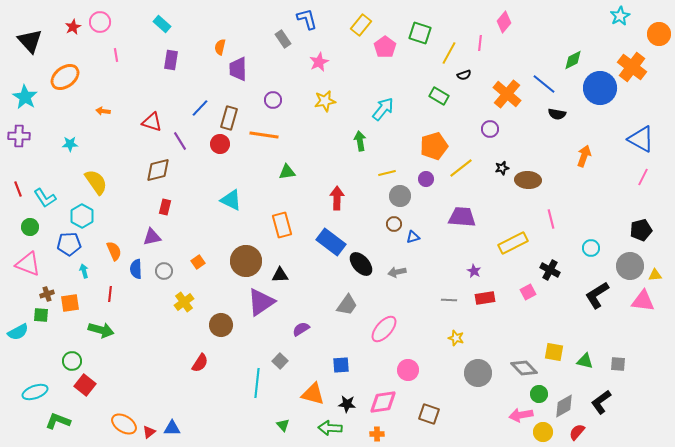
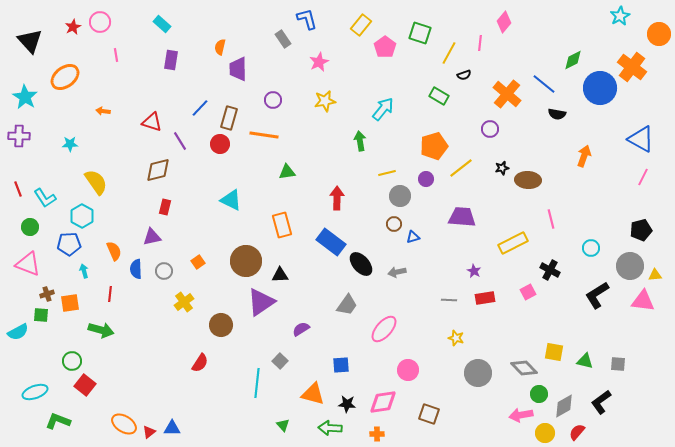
yellow circle at (543, 432): moved 2 px right, 1 px down
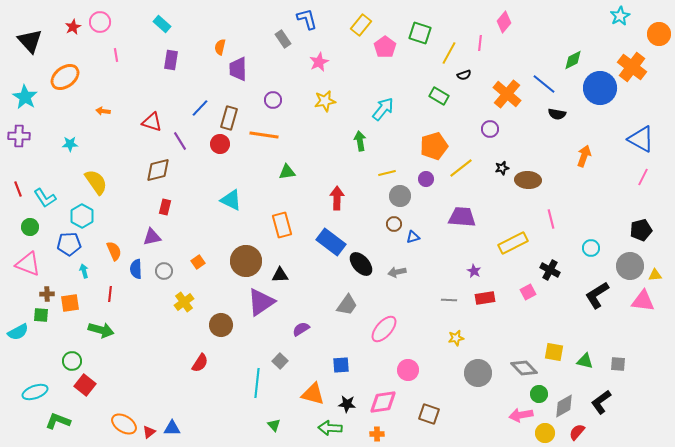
brown cross at (47, 294): rotated 16 degrees clockwise
yellow star at (456, 338): rotated 28 degrees counterclockwise
green triangle at (283, 425): moved 9 px left
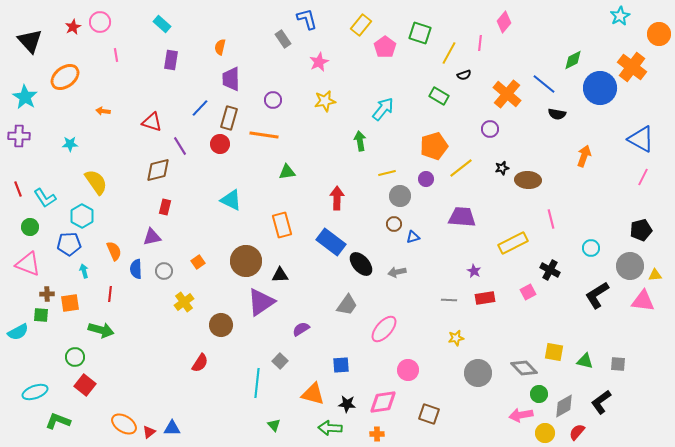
purple trapezoid at (238, 69): moved 7 px left, 10 px down
purple line at (180, 141): moved 5 px down
green circle at (72, 361): moved 3 px right, 4 px up
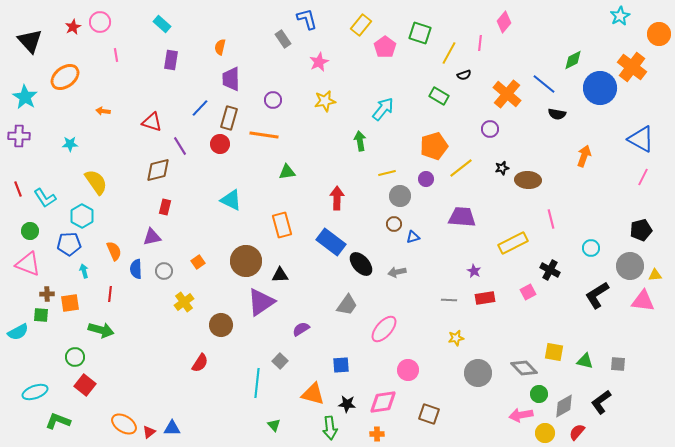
green circle at (30, 227): moved 4 px down
green arrow at (330, 428): rotated 100 degrees counterclockwise
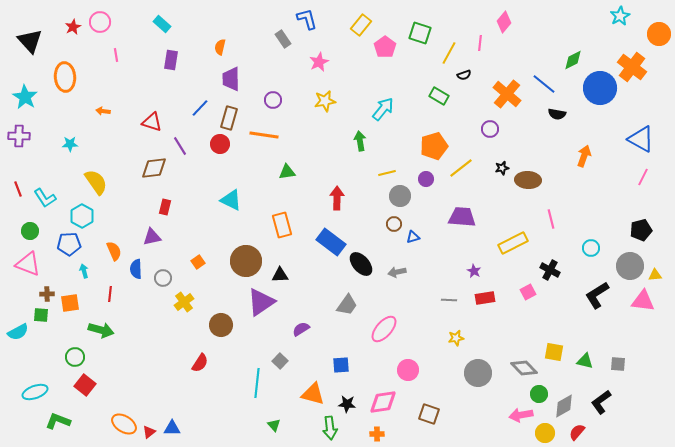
orange ellipse at (65, 77): rotated 56 degrees counterclockwise
brown diamond at (158, 170): moved 4 px left, 2 px up; rotated 8 degrees clockwise
gray circle at (164, 271): moved 1 px left, 7 px down
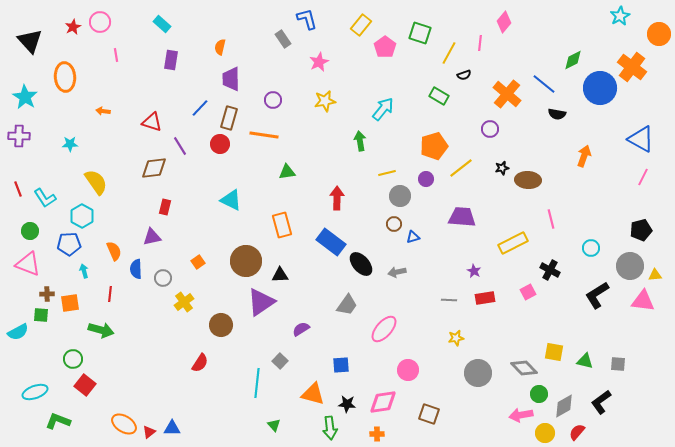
green circle at (75, 357): moved 2 px left, 2 px down
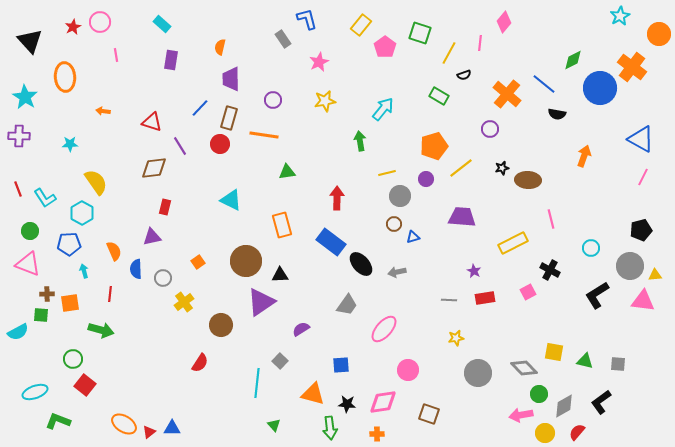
cyan hexagon at (82, 216): moved 3 px up
